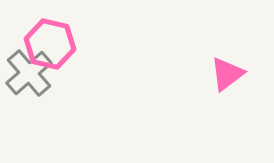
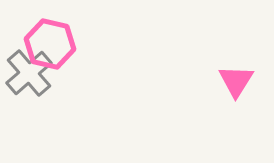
pink triangle: moved 9 px right, 7 px down; rotated 21 degrees counterclockwise
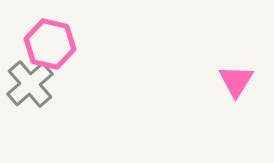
gray cross: moved 1 px right, 11 px down
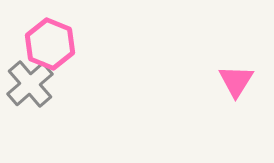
pink hexagon: rotated 9 degrees clockwise
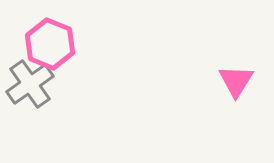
gray cross: rotated 6 degrees clockwise
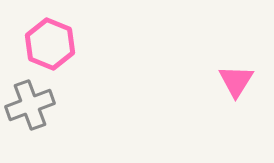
gray cross: moved 21 px down; rotated 15 degrees clockwise
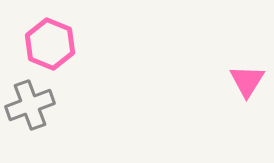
pink triangle: moved 11 px right
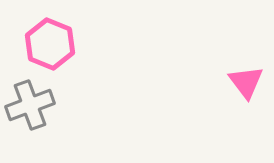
pink triangle: moved 1 px left, 1 px down; rotated 9 degrees counterclockwise
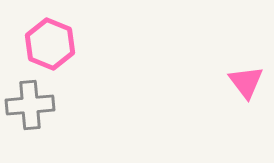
gray cross: rotated 15 degrees clockwise
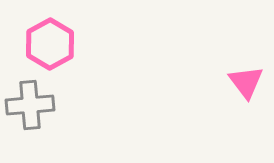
pink hexagon: rotated 9 degrees clockwise
